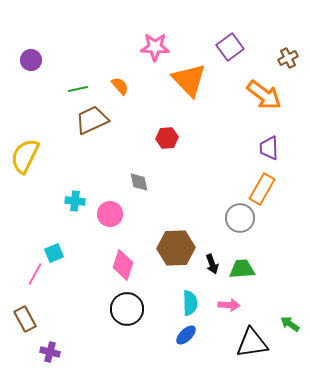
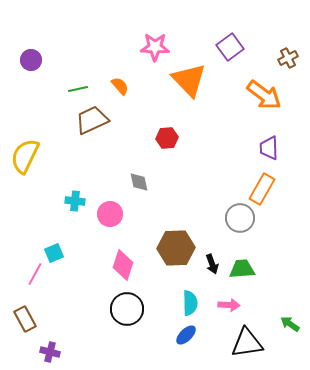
black triangle: moved 5 px left
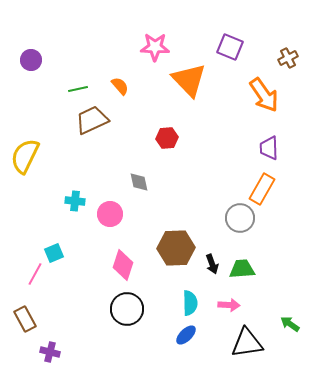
purple square: rotated 32 degrees counterclockwise
orange arrow: rotated 18 degrees clockwise
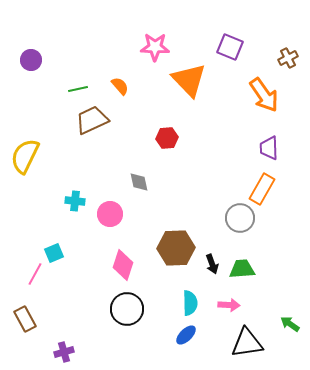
purple cross: moved 14 px right; rotated 30 degrees counterclockwise
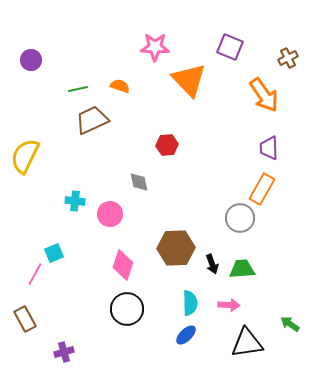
orange semicircle: rotated 30 degrees counterclockwise
red hexagon: moved 7 px down
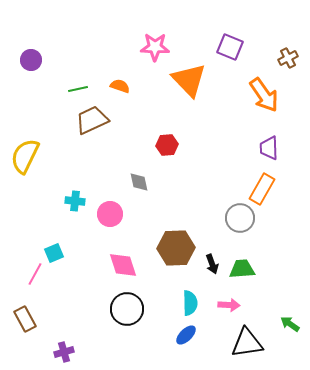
pink diamond: rotated 36 degrees counterclockwise
